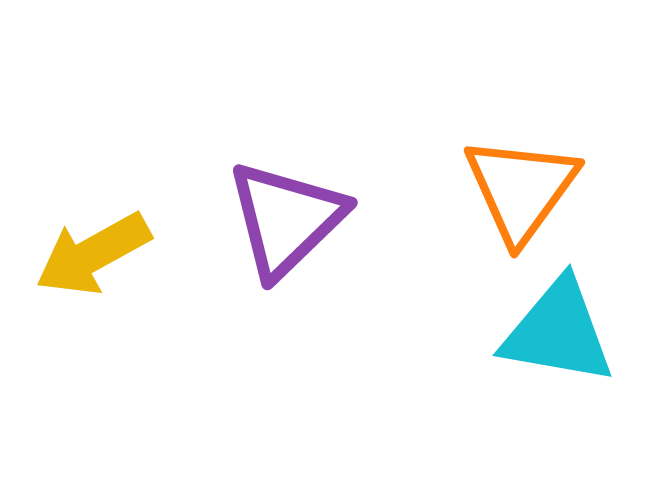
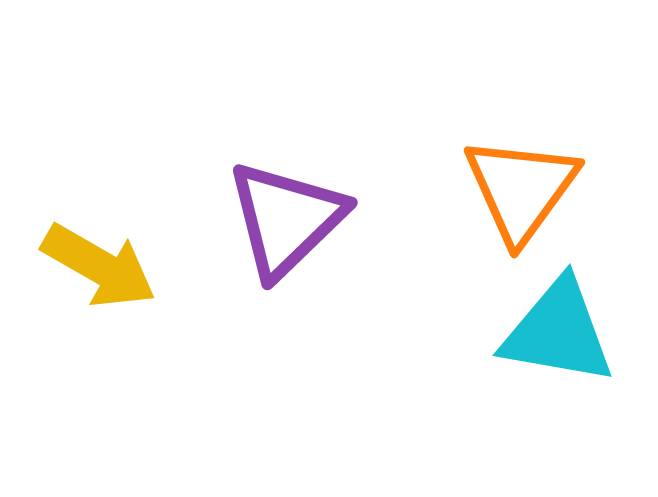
yellow arrow: moved 6 px right, 12 px down; rotated 121 degrees counterclockwise
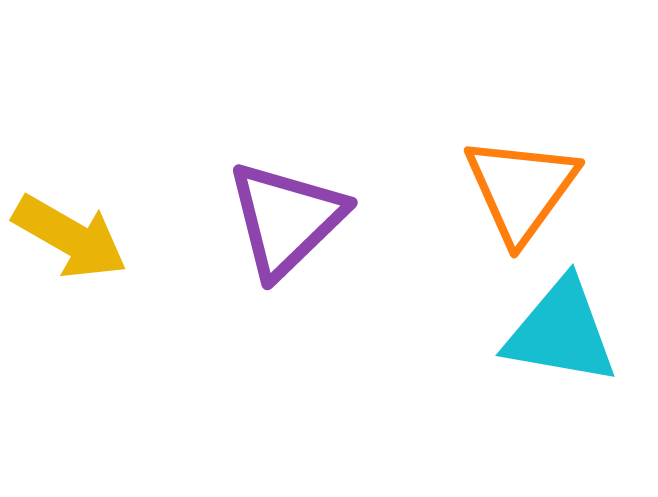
yellow arrow: moved 29 px left, 29 px up
cyan triangle: moved 3 px right
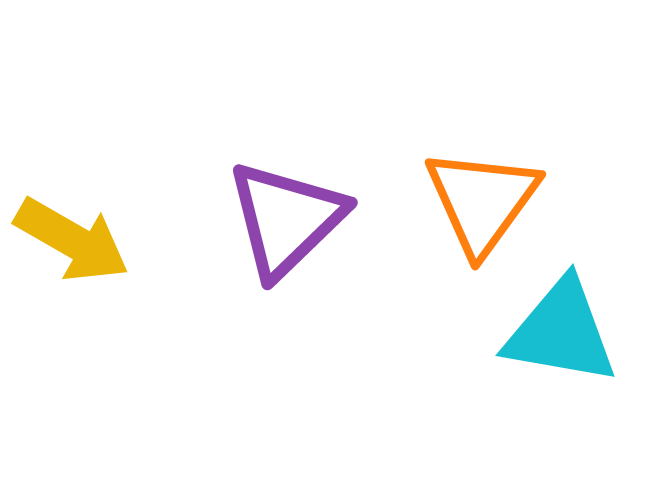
orange triangle: moved 39 px left, 12 px down
yellow arrow: moved 2 px right, 3 px down
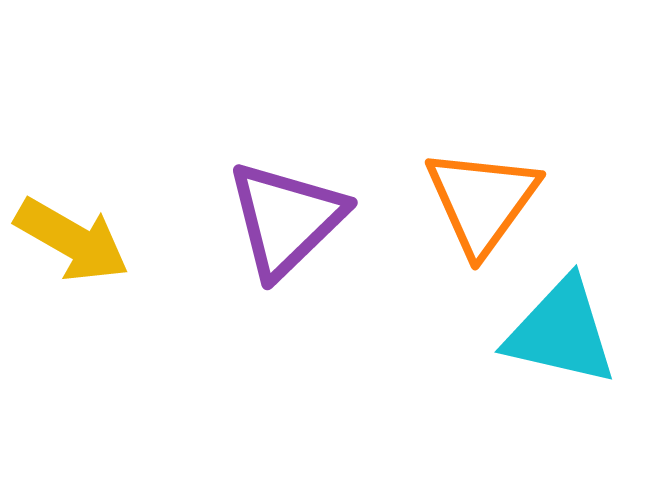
cyan triangle: rotated 3 degrees clockwise
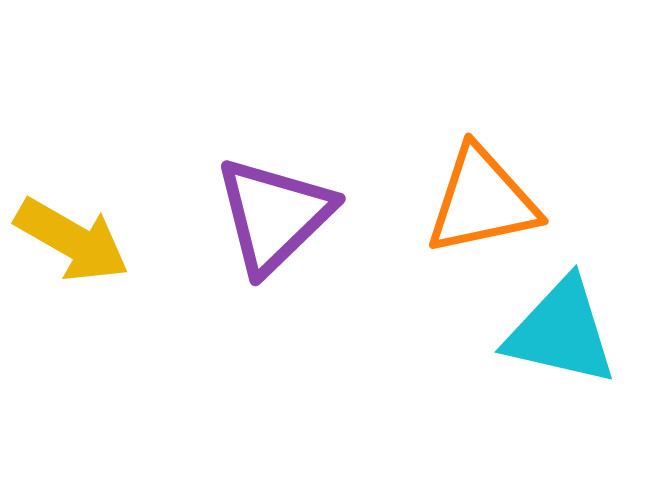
orange triangle: rotated 42 degrees clockwise
purple triangle: moved 12 px left, 4 px up
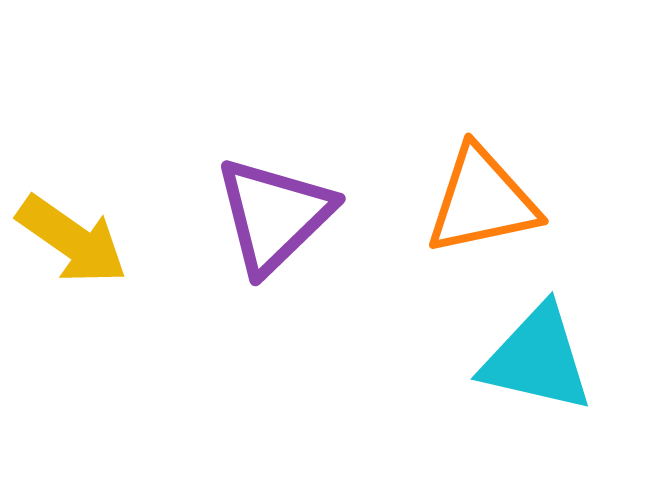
yellow arrow: rotated 5 degrees clockwise
cyan triangle: moved 24 px left, 27 px down
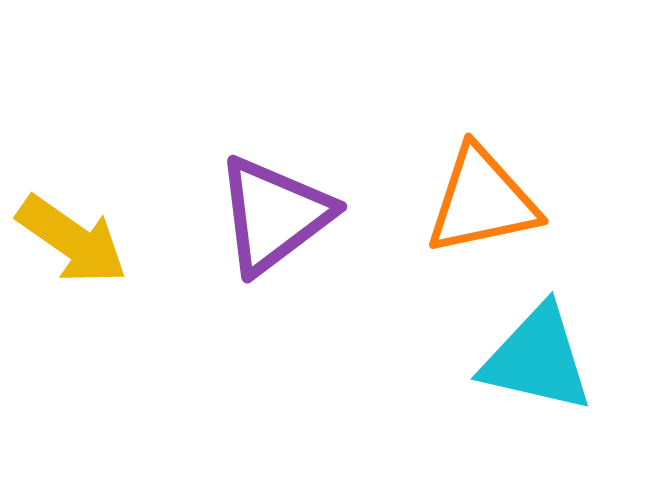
purple triangle: rotated 7 degrees clockwise
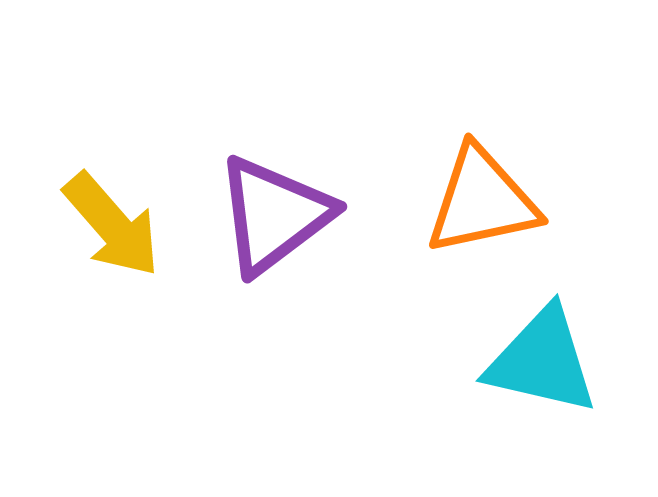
yellow arrow: moved 40 px right, 15 px up; rotated 14 degrees clockwise
cyan triangle: moved 5 px right, 2 px down
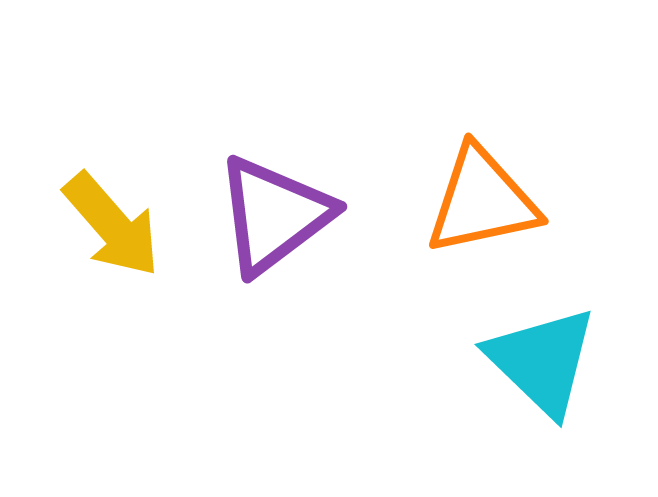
cyan triangle: rotated 31 degrees clockwise
